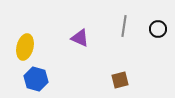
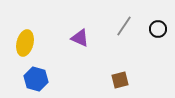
gray line: rotated 25 degrees clockwise
yellow ellipse: moved 4 px up
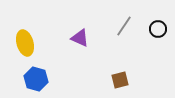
yellow ellipse: rotated 30 degrees counterclockwise
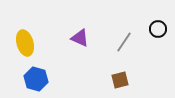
gray line: moved 16 px down
